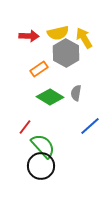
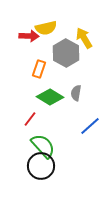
yellow semicircle: moved 12 px left, 5 px up
orange rectangle: rotated 36 degrees counterclockwise
red line: moved 5 px right, 8 px up
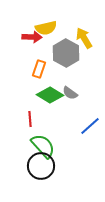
red arrow: moved 3 px right, 1 px down
gray semicircle: moved 6 px left; rotated 63 degrees counterclockwise
green diamond: moved 2 px up
red line: rotated 42 degrees counterclockwise
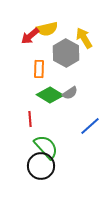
yellow semicircle: moved 1 px right, 1 px down
red arrow: moved 2 px left, 1 px up; rotated 138 degrees clockwise
orange rectangle: rotated 18 degrees counterclockwise
gray semicircle: rotated 70 degrees counterclockwise
green semicircle: moved 3 px right, 1 px down
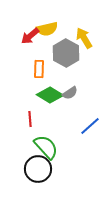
black circle: moved 3 px left, 3 px down
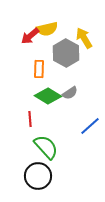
green diamond: moved 2 px left, 1 px down
black circle: moved 7 px down
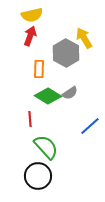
yellow semicircle: moved 15 px left, 14 px up
red arrow: rotated 150 degrees clockwise
